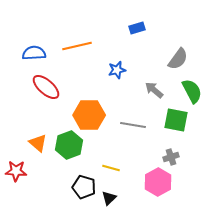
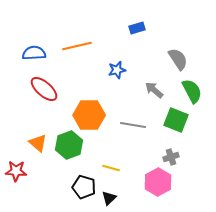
gray semicircle: rotated 70 degrees counterclockwise
red ellipse: moved 2 px left, 2 px down
green square: rotated 10 degrees clockwise
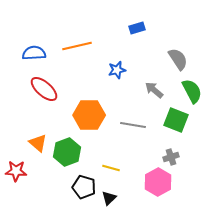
green hexagon: moved 2 px left, 7 px down
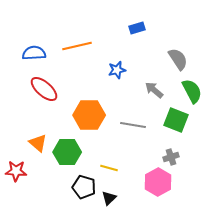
green hexagon: rotated 20 degrees clockwise
yellow line: moved 2 px left
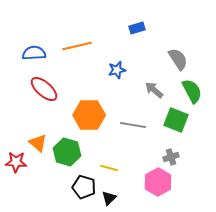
green hexagon: rotated 16 degrees clockwise
red star: moved 9 px up
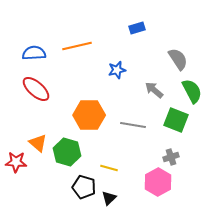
red ellipse: moved 8 px left
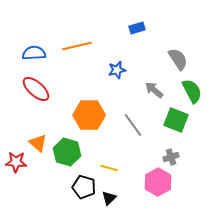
gray line: rotated 45 degrees clockwise
